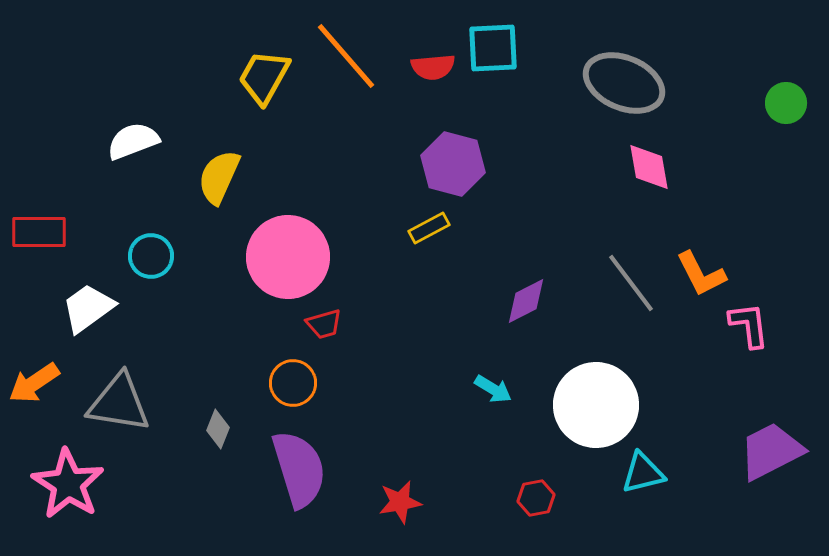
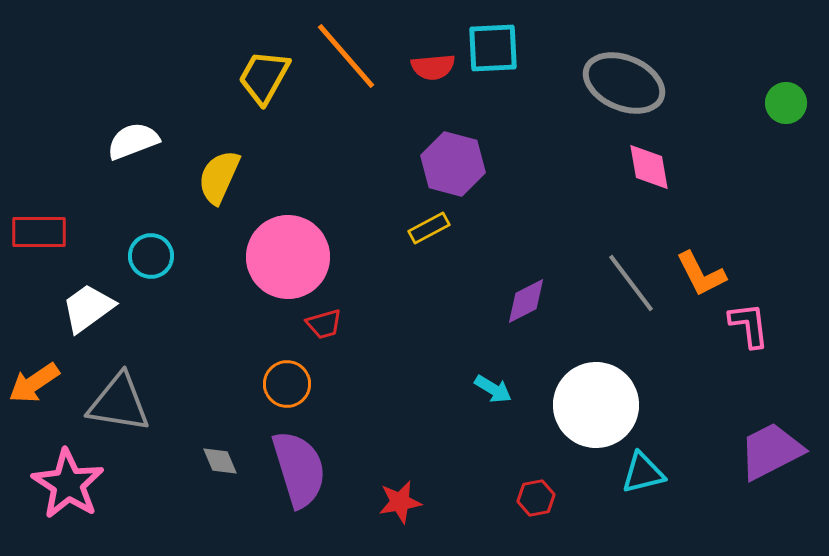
orange circle: moved 6 px left, 1 px down
gray diamond: moved 2 px right, 32 px down; rotated 45 degrees counterclockwise
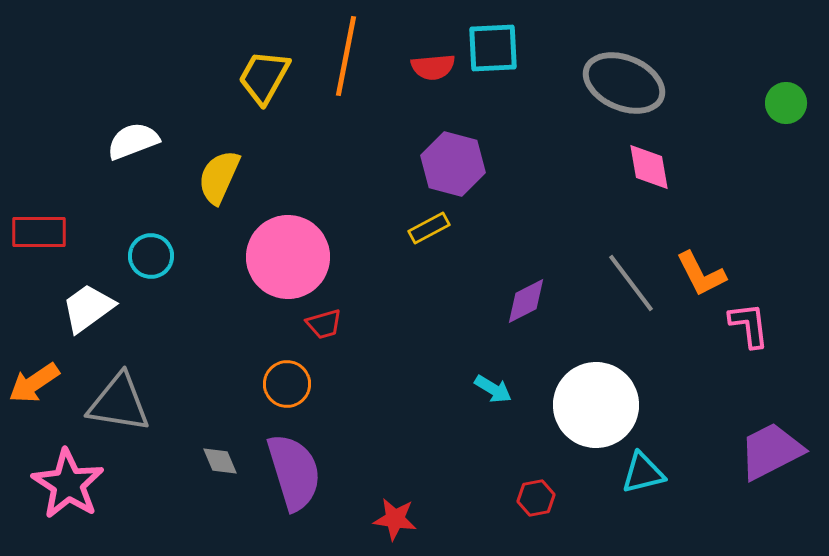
orange line: rotated 52 degrees clockwise
purple semicircle: moved 5 px left, 3 px down
red star: moved 5 px left, 17 px down; rotated 18 degrees clockwise
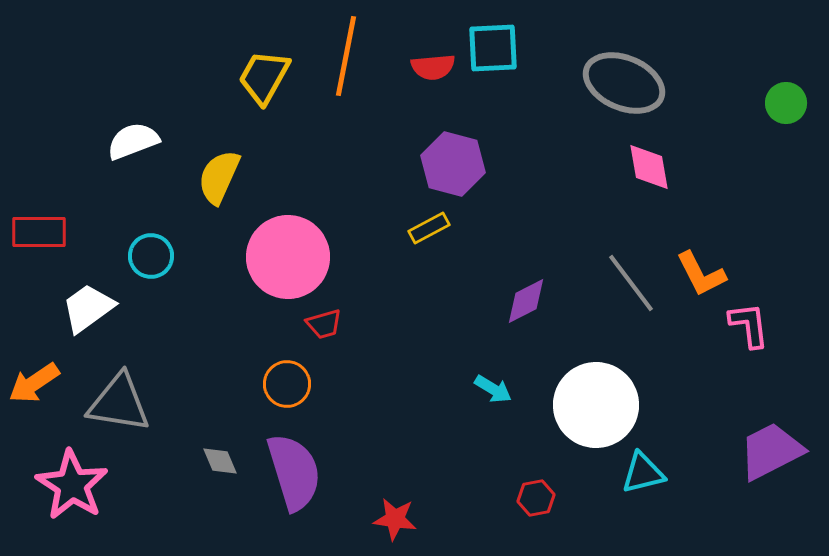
pink star: moved 4 px right, 1 px down
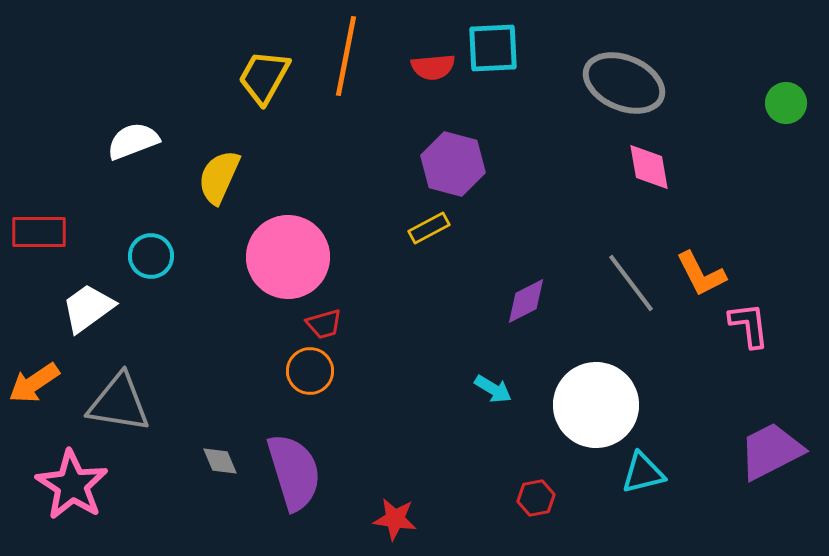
orange circle: moved 23 px right, 13 px up
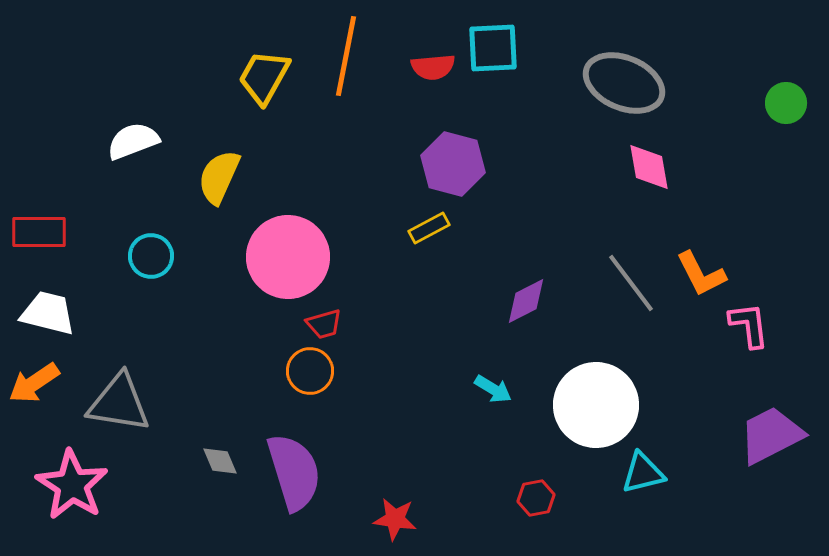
white trapezoid: moved 40 px left, 5 px down; rotated 50 degrees clockwise
purple trapezoid: moved 16 px up
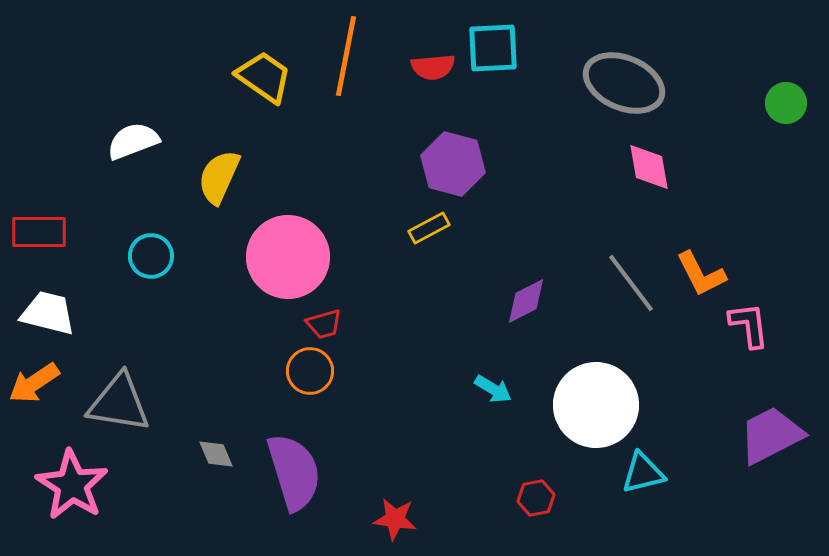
yellow trapezoid: rotated 96 degrees clockwise
gray diamond: moved 4 px left, 7 px up
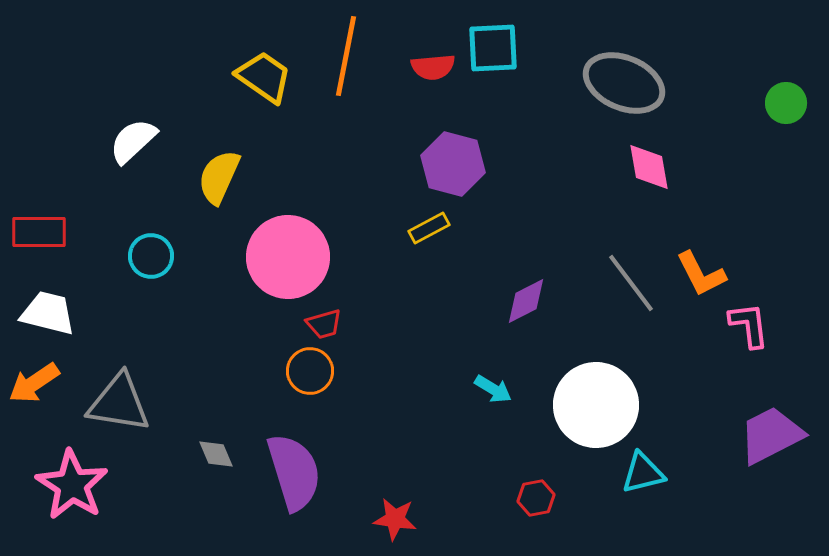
white semicircle: rotated 22 degrees counterclockwise
